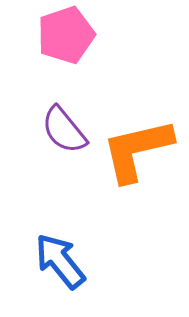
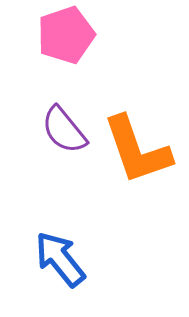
orange L-shape: rotated 96 degrees counterclockwise
blue arrow: moved 2 px up
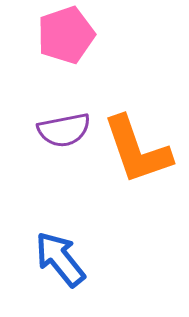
purple semicircle: rotated 62 degrees counterclockwise
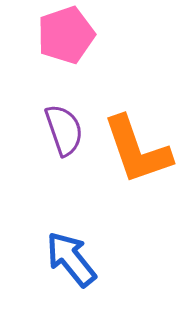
purple semicircle: rotated 98 degrees counterclockwise
blue arrow: moved 11 px right
